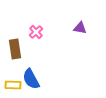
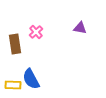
brown rectangle: moved 5 px up
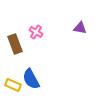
pink cross: rotated 16 degrees counterclockwise
brown rectangle: rotated 12 degrees counterclockwise
yellow rectangle: rotated 21 degrees clockwise
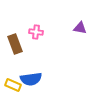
pink cross: rotated 24 degrees counterclockwise
blue semicircle: rotated 70 degrees counterclockwise
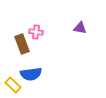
brown rectangle: moved 7 px right
blue semicircle: moved 5 px up
yellow rectangle: rotated 21 degrees clockwise
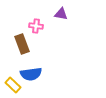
purple triangle: moved 19 px left, 14 px up
pink cross: moved 6 px up
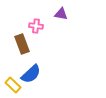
blue semicircle: rotated 35 degrees counterclockwise
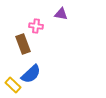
brown rectangle: moved 1 px right
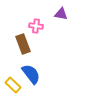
blue semicircle: rotated 85 degrees counterclockwise
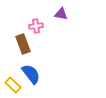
pink cross: rotated 16 degrees counterclockwise
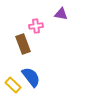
blue semicircle: moved 3 px down
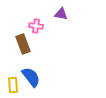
pink cross: rotated 16 degrees clockwise
yellow rectangle: rotated 42 degrees clockwise
